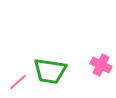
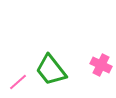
green trapezoid: moved 1 px right, 1 px up; rotated 44 degrees clockwise
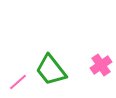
pink cross: rotated 30 degrees clockwise
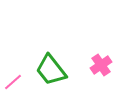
pink line: moved 5 px left
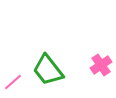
green trapezoid: moved 3 px left
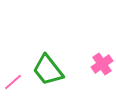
pink cross: moved 1 px right, 1 px up
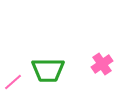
green trapezoid: rotated 52 degrees counterclockwise
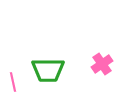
pink line: rotated 60 degrees counterclockwise
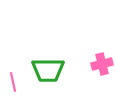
pink cross: rotated 20 degrees clockwise
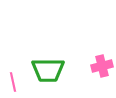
pink cross: moved 2 px down
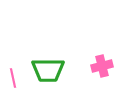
pink line: moved 4 px up
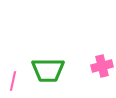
pink line: moved 3 px down; rotated 24 degrees clockwise
